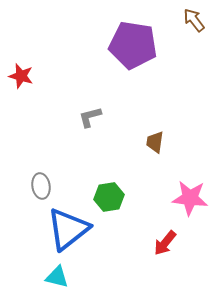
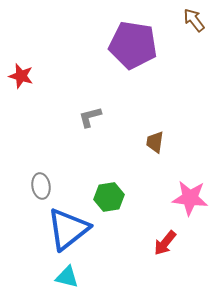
cyan triangle: moved 10 px right
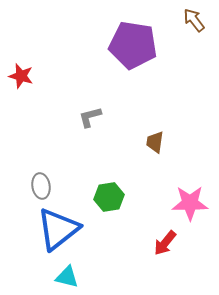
pink star: moved 5 px down; rotated 6 degrees counterclockwise
blue triangle: moved 10 px left
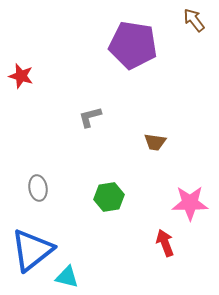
brown trapezoid: rotated 90 degrees counterclockwise
gray ellipse: moved 3 px left, 2 px down
blue triangle: moved 26 px left, 21 px down
red arrow: rotated 120 degrees clockwise
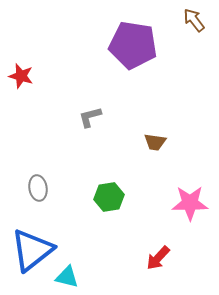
red arrow: moved 7 px left, 15 px down; rotated 116 degrees counterclockwise
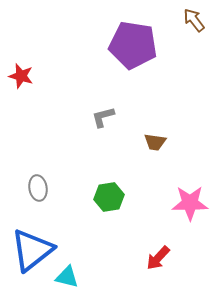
gray L-shape: moved 13 px right
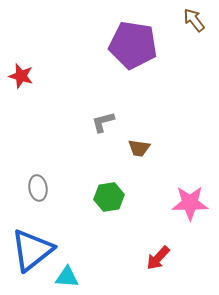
gray L-shape: moved 5 px down
brown trapezoid: moved 16 px left, 6 px down
cyan triangle: rotated 10 degrees counterclockwise
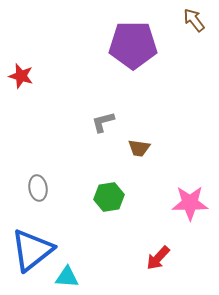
purple pentagon: rotated 9 degrees counterclockwise
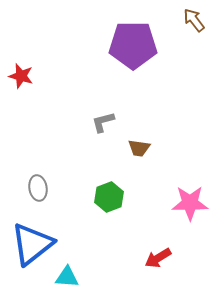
green hexagon: rotated 12 degrees counterclockwise
blue triangle: moved 6 px up
red arrow: rotated 16 degrees clockwise
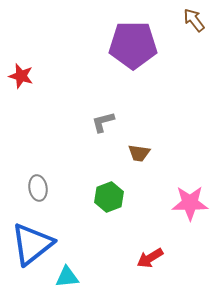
brown trapezoid: moved 5 px down
red arrow: moved 8 px left
cyan triangle: rotated 10 degrees counterclockwise
